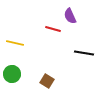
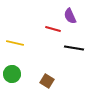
black line: moved 10 px left, 5 px up
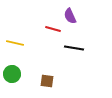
brown square: rotated 24 degrees counterclockwise
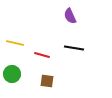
red line: moved 11 px left, 26 px down
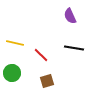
red line: moved 1 px left; rotated 28 degrees clockwise
green circle: moved 1 px up
brown square: rotated 24 degrees counterclockwise
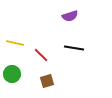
purple semicircle: rotated 84 degrees counterclockwise
green circle: moved 1 px down
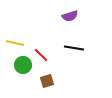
green circle: moved 11 px right, 9 px up
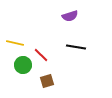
black line: moved 2 px right, 1 px up
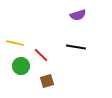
purple semicircle: moved 8 px right, 1 px up
green circle: moved 2 px left, 1 px down
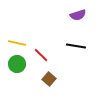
yellow line: moved 2 px right
black line: moved 1 px up
green circle: moved 4 px left, 2 px up
brown square: moved 2 px right, 2 px up; rotated 32 degrees counterclockwise
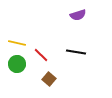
black line: moved 6 px down
